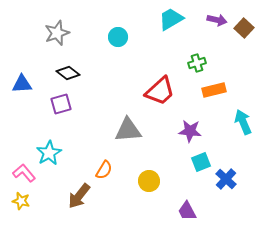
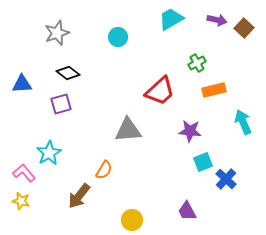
green cross: rotated 12 degrees counterclockwise
cyan square: moved 2 px right
yellow circle: moved 17 px left, 39 px down
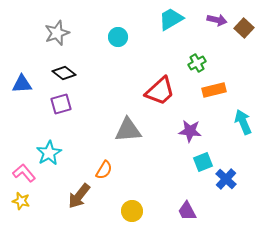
black diamond: moved 4 px left
yellow circle: moved 9 px up
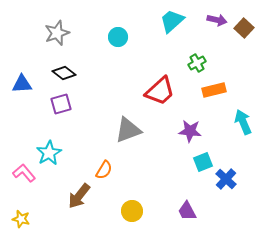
cyan trapezoid: moved 1 px right, 2 px down; rotated 12 degrees counterclockwise
gray triangle: rotated 16 degrees counterclockwise
yellow star: moved 18 px down
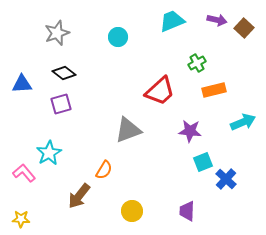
cyan trapezoid: rotated 20 degrees clockwise
cyan arrow: rotated 90 degrees clockwise
purple trapezoid: rotated 30 degrees clockwise
yellow star: rotated 12 degrees counterclockwise
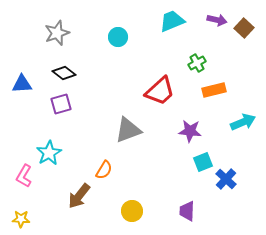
pink L-shape: moved 3 px down; rotated 110 degrees counterclockwise
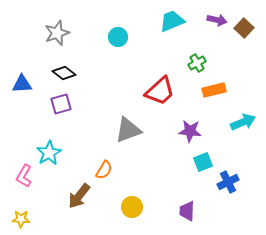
blue cross: moved 2 px right, 3 px down; rotated 20 degrees clockwise
yellow circle: moved 4 px up
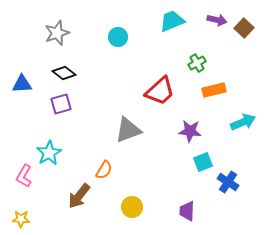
blue cross: rotated 30 degrees counterclockwise
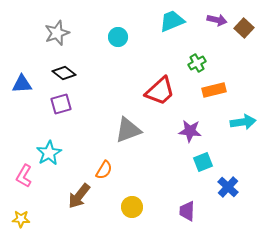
cyan arrow: rotated 15 degrees clockwise
blue cross: moved 5 px down; rotated 10 degrees clockwise
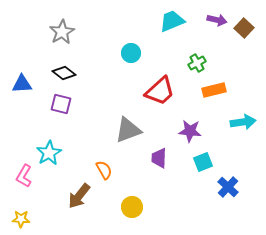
gray star: moved 5 px right, 1 px up; rotated 10 degrees counterclockwise
cyan circle: moved 13 px right, 16 px down
purple square: rotated 30 degrees clockwise
orange semicircle: rotated 60 degrees counterclockwise
purple trapezoid: moved 28 px left, 53 px up
